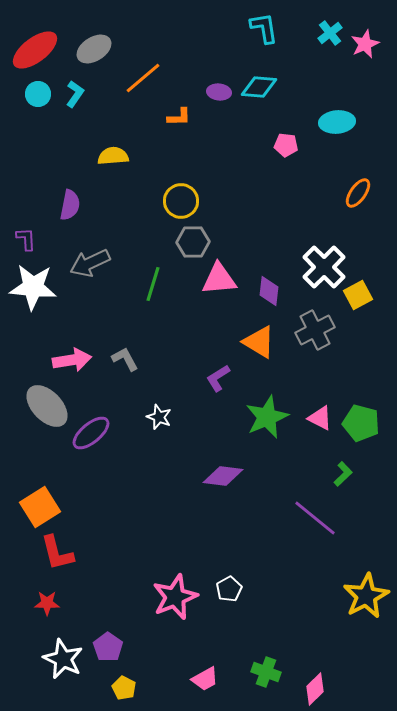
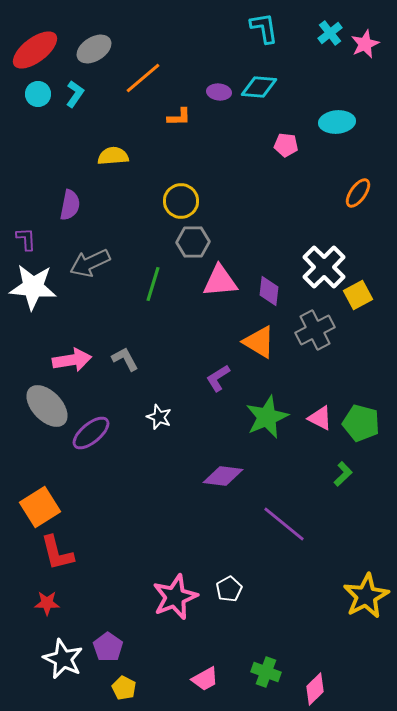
pink triangle at (219, 279): moved 1 px right, 2 px down
purple line at (315, 518): moved 31 px left, 6 px down
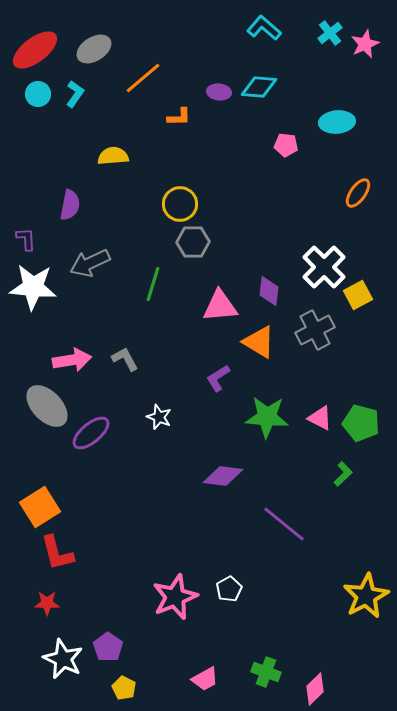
cyan L-shape at (264, 28): rotated 40 degrees counterclockwise
yellow circle at (181, 201): moved 1 px left, 3 px down
pink triangle at (220, 281): moved 25 px down
green star at (267, 417): rotated 27 degrees clockwise
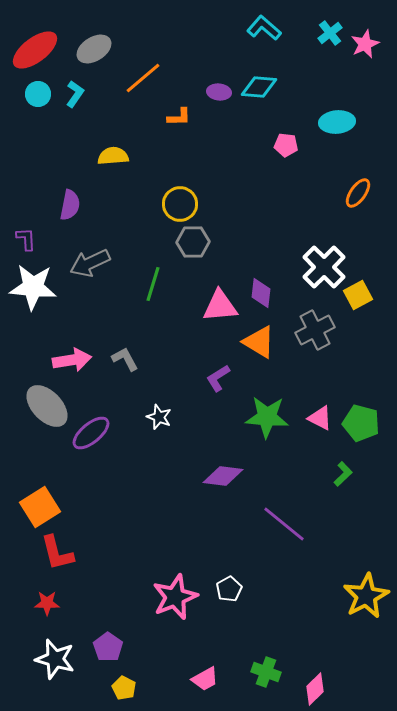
purple diamond at (269, 291): moved 8 px left, 2 px down
white star at (63, 659): moved 8 px left; rotated 9 degrees counterclockwise
